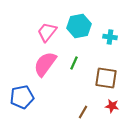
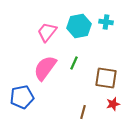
cyan cross: moved 4 px left, 15 px up
pink semicircle: moved 4 px down
red star: moved 1 px right, 2 px up; rotated 24 degrees counterclockwise
brown line: rotated 16 degrees counterclockwise
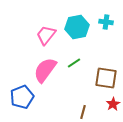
cyan hexagon: moved 2 px left, 1 px down
pink trapezoid: moved 1 px left, 3 px down
green line: rotated 32 degrees clockwise
pink semicircle: moved 2 px down
blue pentagon: rotated 10 degrees counterclockwise
red star: rotated 16 degrees counterclockwise
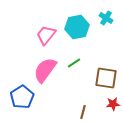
cyan cross: moved 4 px up; rotated 24 degrees clockwise
blue pentagon: rotated 10 degrees counterclockwise
red star: rotated 24 degrees clockwise
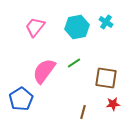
cyan cross: moved 4 px down
pink trapezoid: moved 11 px left, 8 px up
pink semicircle: moved 1 px left, 1 px down
blue pentagon: moved 1 px left, 2 px down
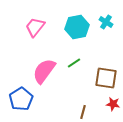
red star: rotated 16 degrees clockwise
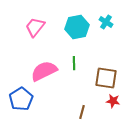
green line: rotated 56 degrees counterclockwise
pink semicircle: rotated 28 degrees clockwise
red star: moved 3 px up
brown line: moved 1 px left
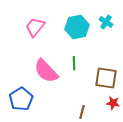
pink semicircle: moved 2 px right; rotated 108 degrees counterclockwise
red star: moved 2 px down
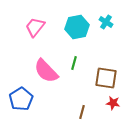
green line: rotated 16 degrees clockwise
